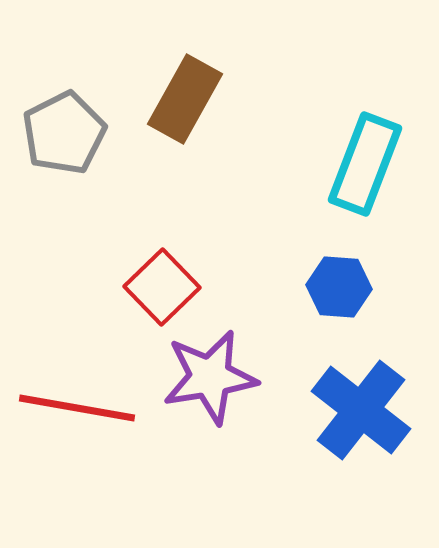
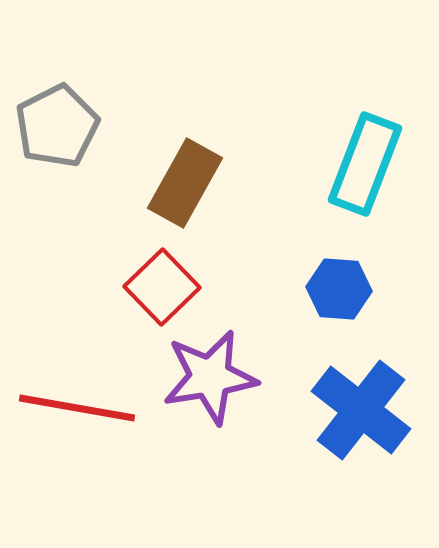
brown rectangle: moved 84 px down
gray pentagon: moved 7 px left, 7 px up
blue hexagon: moved 2 px down
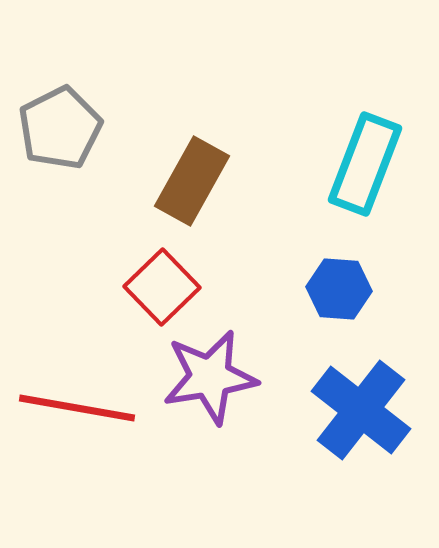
gray pentagon: moved 3 px right, 2 px down
brown rectangle: moved 7 px right, 2 px up
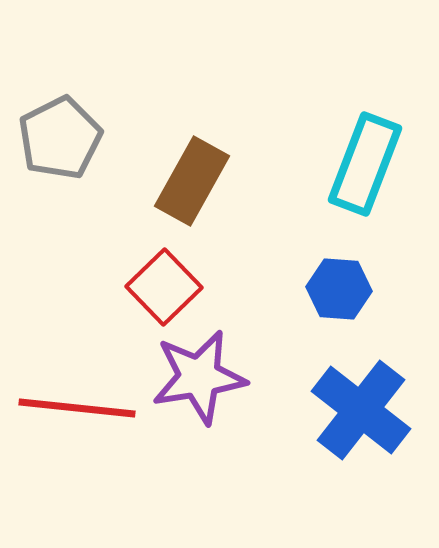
gray pentagon: moved 10 px down
red square: moved 2 px right
purple star: moved 11 px left
red line: rotated 4 degrees counterclockwise
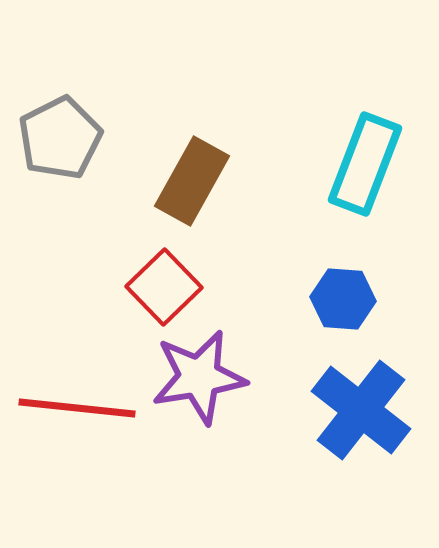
blue hexagon: moved 4 px right, 10 px down
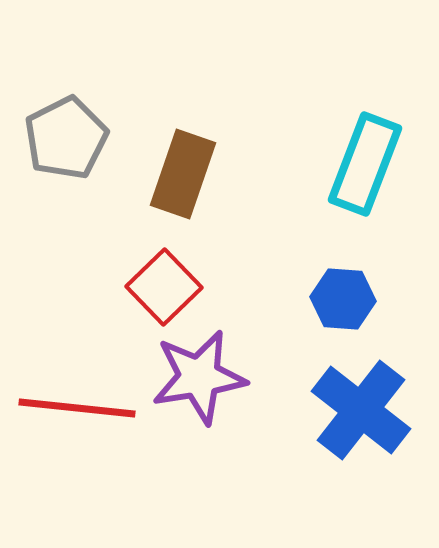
gray pentagon: moved 6 px right
brown rectangle: moved 9 px left, 7 px up; rotated 10 degrees counterclockwise
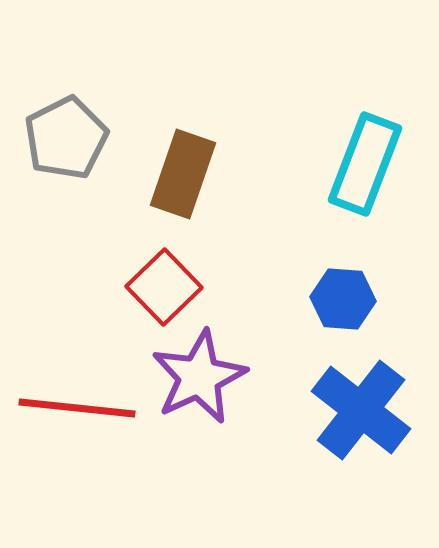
purple star: rotated 16 degrees counterclockwise
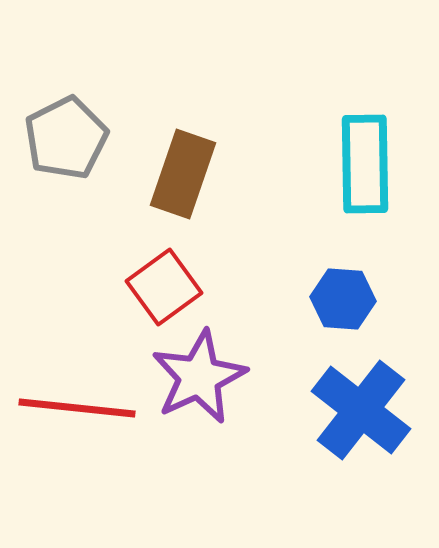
cyan rectangle: rotated 22 degrees counterclockwise
red square: rotated 8 degrees clockwise
